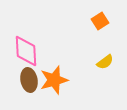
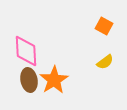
orange square: moved 4 px right, 5 px down; rotated 30 degrees counterclockwise
orange star: rotated 16 degrees counterclockwise
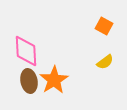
brown ellipse: moved 1 px down
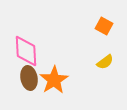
brown ellipse: moved 3 px up
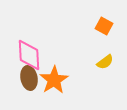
pink diamond: moved 3 px right, 4 px down
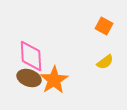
pink diamond: moved 2 px right, 1 px down
brown ellipse: rotated 60 degrees counterclockwise
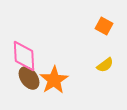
pink diamond: moved 7 px left
yellow semicircle: moved 3 px down
brown ellipse: rotated 35 degrees clockwise
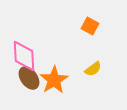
orange square: moved 14 px left
yellow semicircle: moved 12 px left, 4 px down
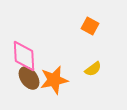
orange star: rotated 20 degrees clockwise
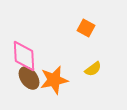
orange square: moved 4 px left, 2 px down
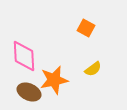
brown ellipse: moved 14 px down; rotated 30 degrees counterclockwise
